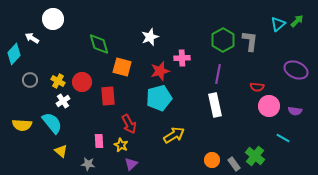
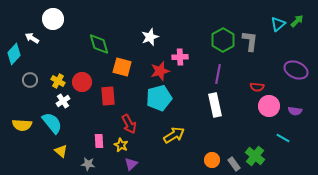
pink cross: moved 2 px left, 1 px up
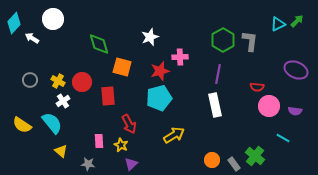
cyan triangle: rotated 14 degrees clockwise
cyan diamond: moved 31 px up
yellow semicircle: rotated 30 degrees clockwise
